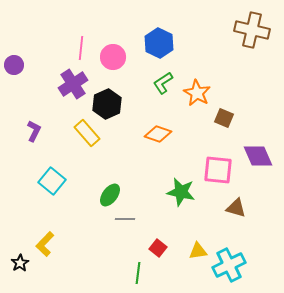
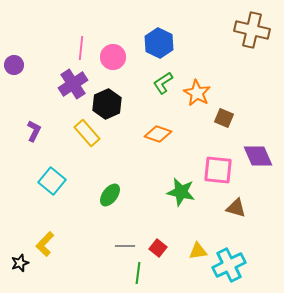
gray line: moved 27 px down
black star: rotated 12 degrees clockwise
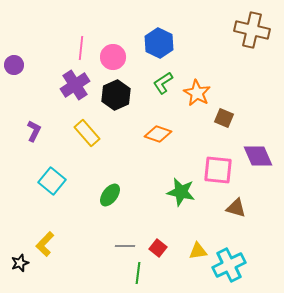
purple cross: moved 2 px right, 1 px down
black hexagon: moved 9 px right, 9 px up
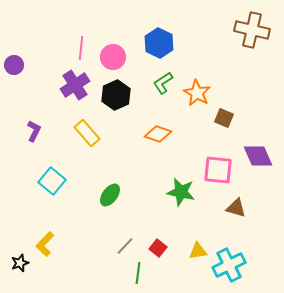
gray line: rotated 48 degrees counterclockwise
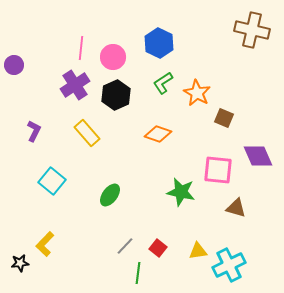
black star: rotated 12 degrees clockwise
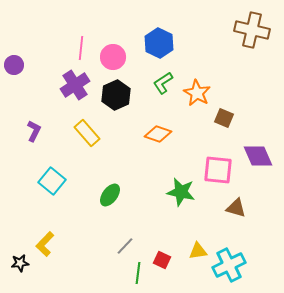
red square: moved 4 px right, 12 px down; rotated 12 degrees counterclockwise
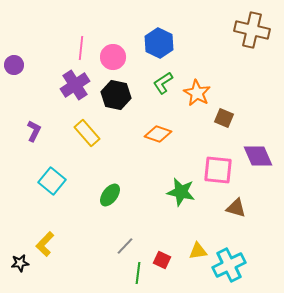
black hexagon: rotated 24 degrees counterclockwise
